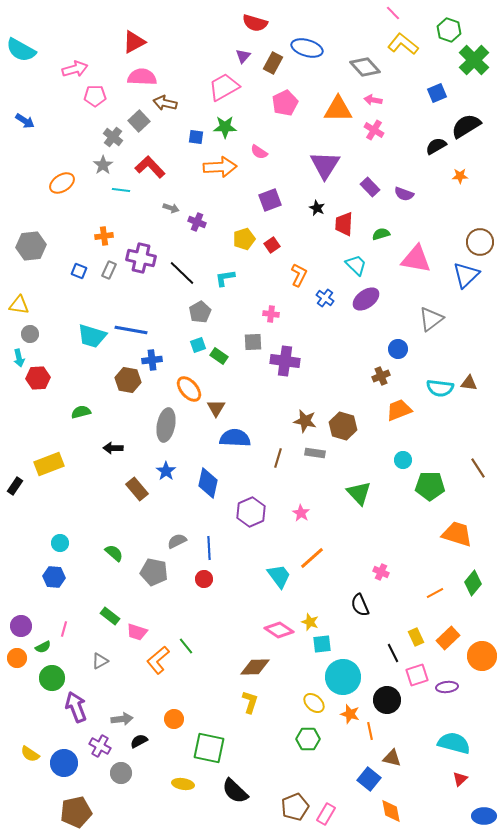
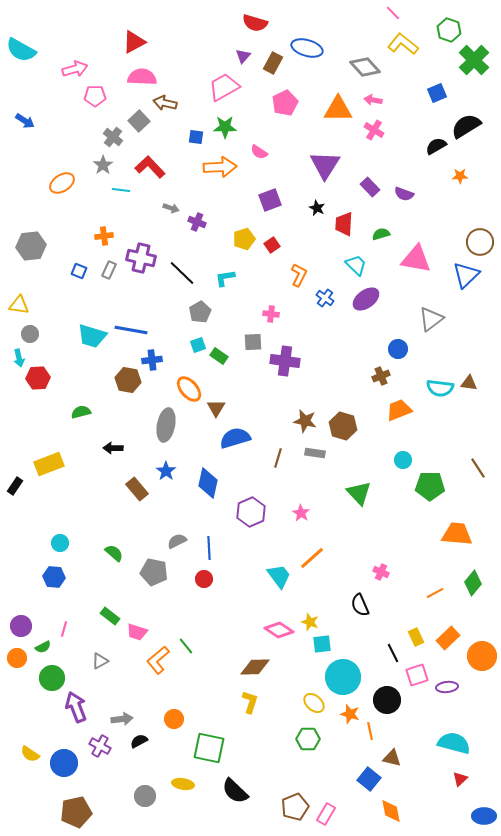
blue semicircle at (235, 438): rotated 20 degrees counterclockwise
orange trapezoid at (457, 534): rotated 12 degrees counterclockwise
gray circle at (121, 773): moved 24 px right, 23 px down
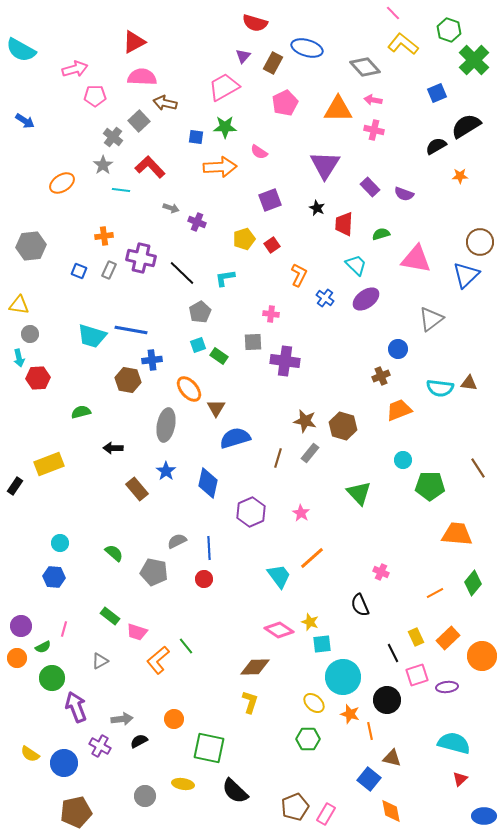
pink cross at (374, 130): rotated 18 degrees counterclockwise
gray rectangle at (315, 453): moved 5 px left; rotated 60 degrees counterclockwise
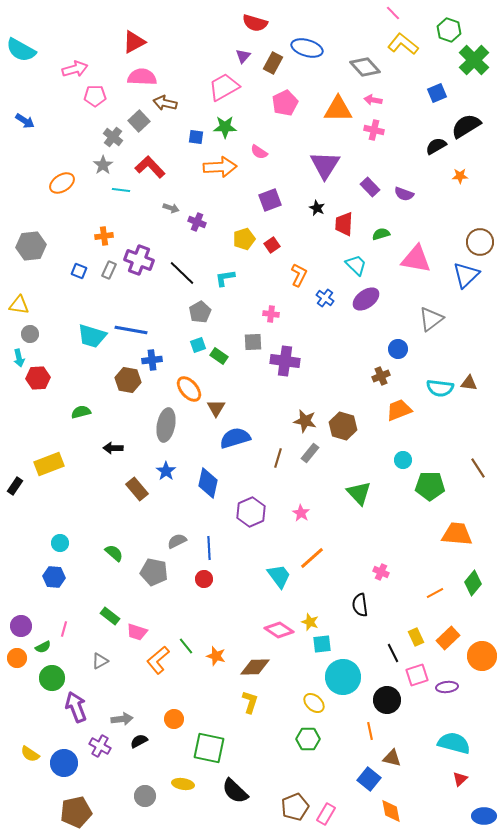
purple cross at (141, 258): moved 2 px left, 2 px down; rotated 8 degrees clockwise
black semicircle at (360, 605): rotated 15 degrees clockwise
orange star at (350, 714): moved 134 px left, 58 px up
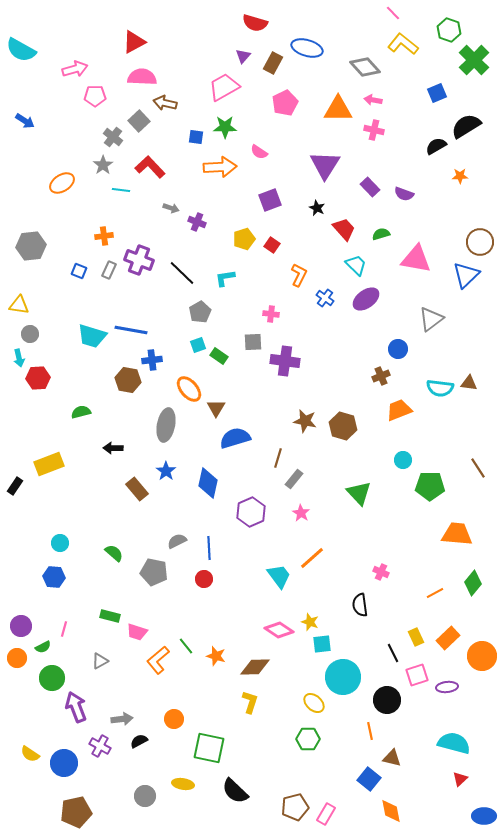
red trapezoid at (344, 224): moved 5 px down; rotated 135 degrees clockwise
red square at (272, 245): rotated 21 degrees counterclockwise
gray rectangle at (310, 453): moved 16 px left, 26 px down
green rectangle at (110, 616): rotated 24 degrees counterclockwise
brown pentagon at (295, 807): rotated 8 degrees clockwise
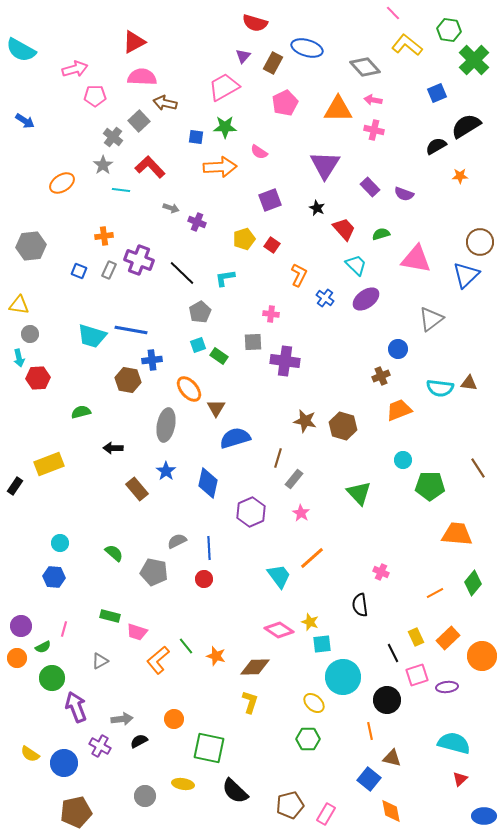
green hexagon at (449, 30): rotated 10 degrees counterclockwise
yellow L-shape at (403, 44): moved 4 px right, 1 px down
brown pentagon at (295, 807): moved 5 px left, 2 px up
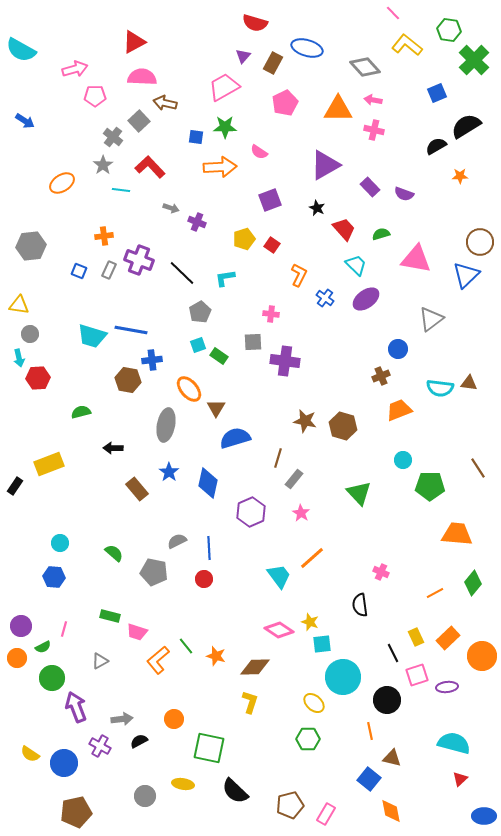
purple triangle at (325, 165): rotated 28 degrees clockwise
blue star at (166, 471): moved 3 px right, 1 px down
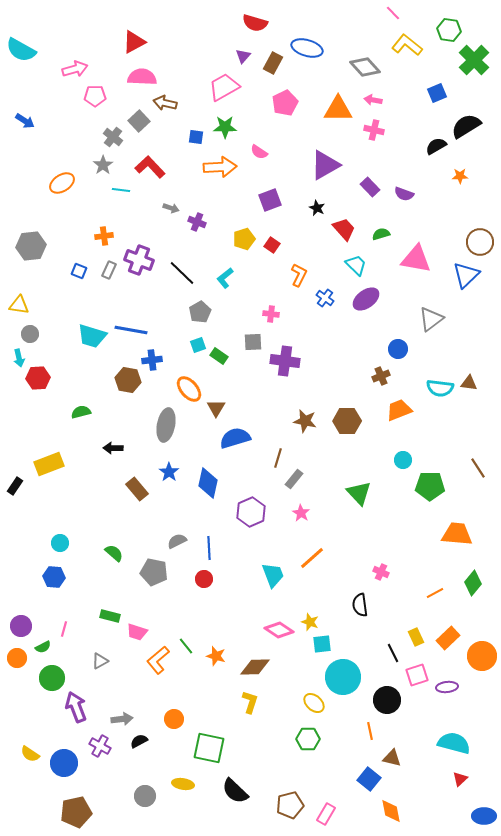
cyan L-shape at (225, 278): rotated 30 degrees counterclockwise
brown hexagon at (343, 426): moved 4 px right, 5 px up; rotated 16 degrees counterclockwise
cyan trapezoid at (279, 576): moved 6 px left, 1 px up; rotated 16 degrees clockwise
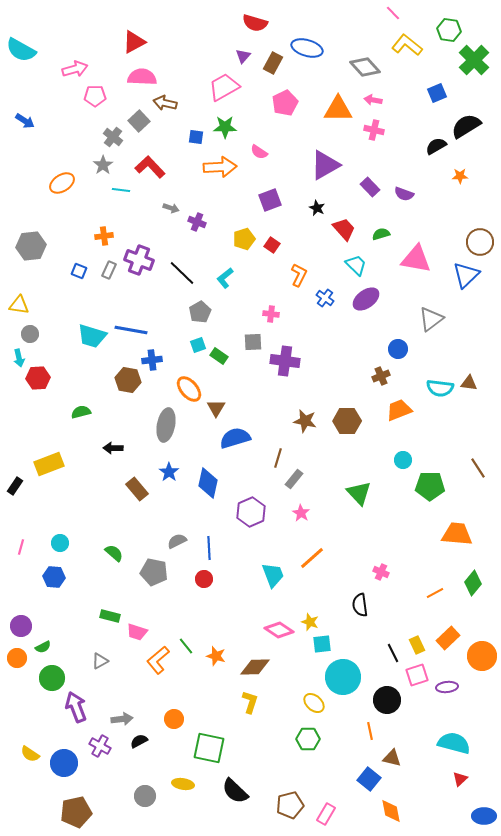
pink line at (64, 629): moved 43 px left, 82 px up
yellow rectangle at (416, 637): moved 1 px right, 8 px down
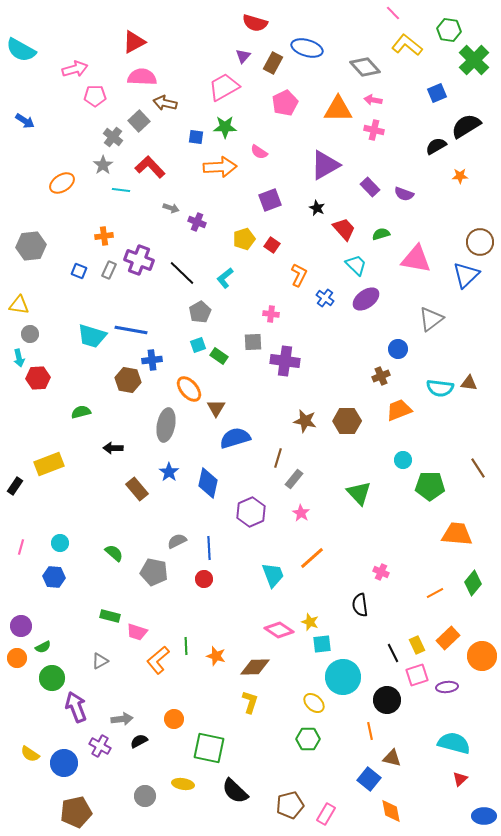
green line at (186, 646): rotated 36 degrees clockwise
